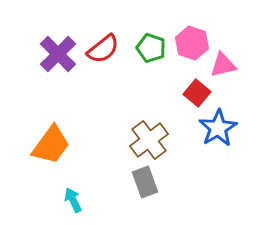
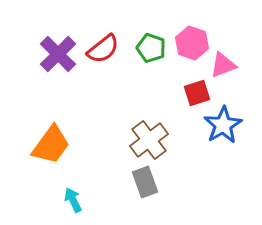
pink triangle: rotated 8 degrees counterclockwise
red square: rotated 32 degrees clockwise
blue star: moved 5 px right, 3 px up
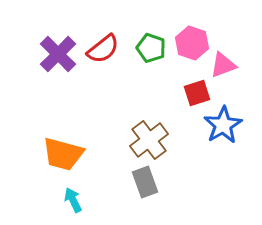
orange trapezoid: moved 12 px right, 9 px down; rotated 69 degrees clockwise
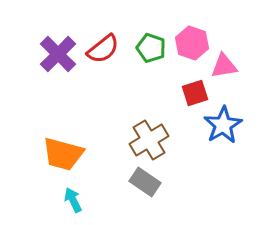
pink triangle: moved 1 px right, 1 px down; rotated 12 degrees clockwise
red square: moved 2 px left
brown cross: rotated 6 degrees clockwise
gray rectangle: rotated 36 degrees counterclockwise
